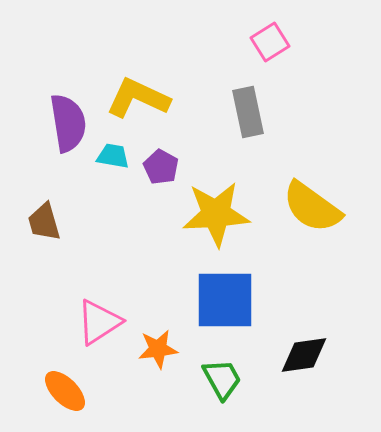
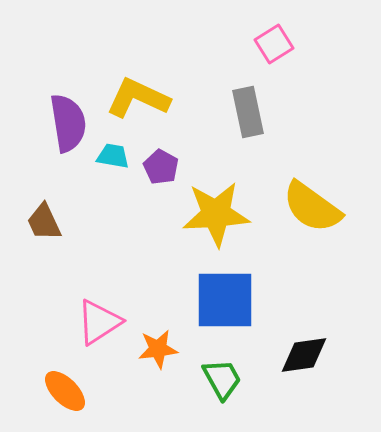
pink square: moved 4 px right, 2 px down
brown trapezoid: rotated 9 degrees counterclockwise
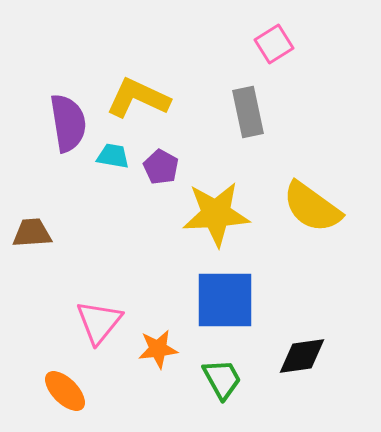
brown trapezoid: moved 12 px left, 11 px down; rotated 111 degrees clockwise
pink triangle: rotated 18 degrees counterclockwise
black diamond: moved 2 px left, 1 px down
